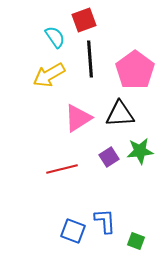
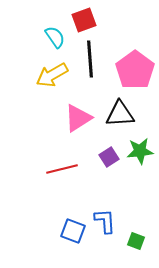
yellow arrow: moved 3 px right
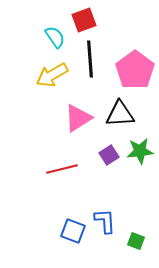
purple square: moved 2 px up
